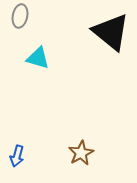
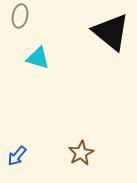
blue arrow: rotated 25 degrees clockwise
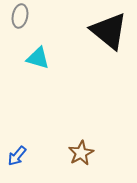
black triangle: moved 2 px left, 1 px up
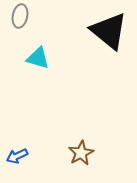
blue arrow: rotated 25 degrees clockwise
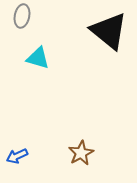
gray ellipse: moved 2 px right
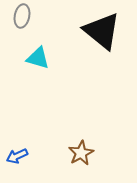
black triangle: moved 7 px left
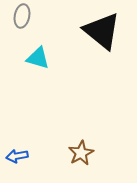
blue arrow: rotated 15 degrees clockwise
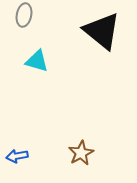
gray ellipse: moved 2 px right, 1 px up
cyan triangle: moved 1 px left, 3 px down
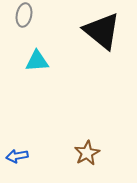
cyan triangle: rotated 20 degrees counterclockwise
brown star: moved 6 px right
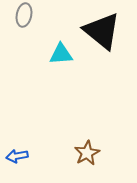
cyan triangle: moved 24 px right, 7 px up
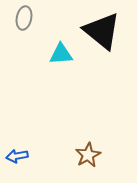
gray ellipse: moved 3 px down
brown star: moved 1 px right, 2 px down
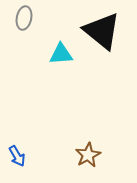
blue arrow: rotated 110 degrees counterclockwise
